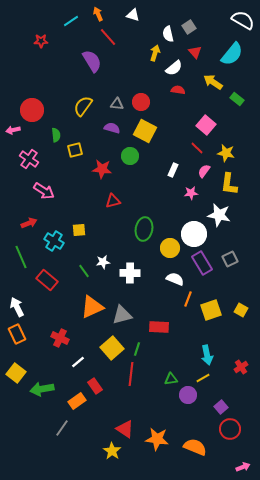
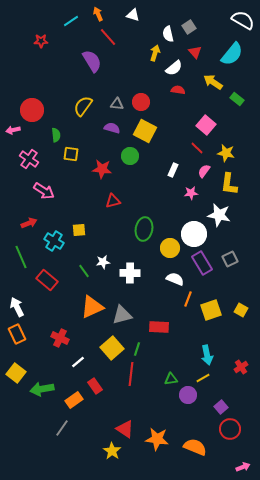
yellow square at (75, 150): moved 4 px left, 4 px down; rotated 21 degrees clockwise
orange rectangle at (77, 401): moved 3 px left, 1 px up
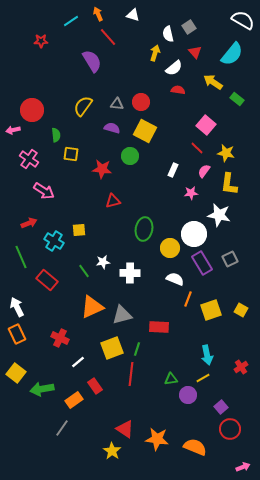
yellow square at (112, 348): rotated 20 degrees clockwise
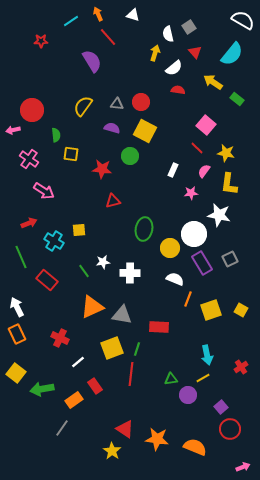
gray triangle at (122, 315): rotated 25 degrees clockwise
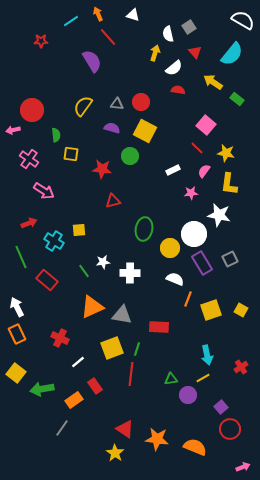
white rectangle at (173, 170): rotated 40 degrees clockwise
yellow star at (112, 451): moved 3 px right, 2 px down
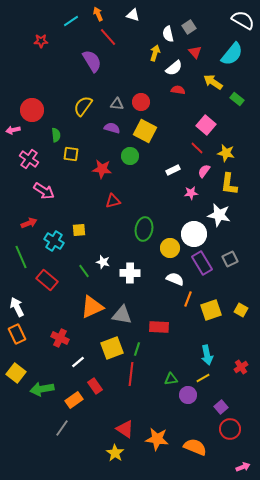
white star at (103, 262): rotated 24 degrees clockwise
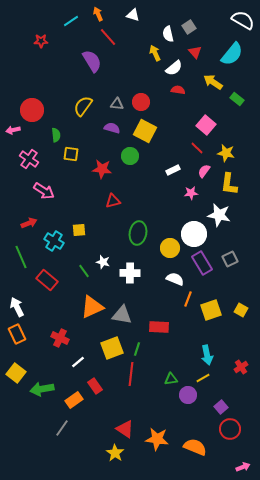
yellow arrow at (155, 53): rotated 42 degrees counterclockwise
green ellipse at (144, 229): moved 6 px left, 4 px down
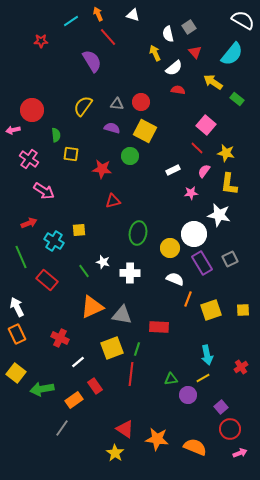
yellow square at (241, 310): moved 2 px right; rotated 32 degrees counterclockwise
pink arrow at (243, 467): moved 3 px left, 14 px up
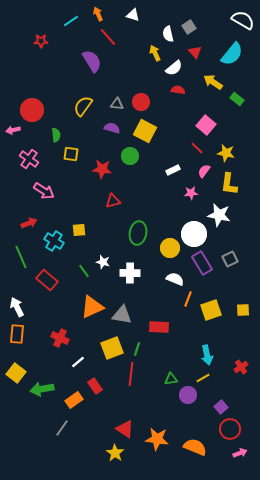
orange rectangle at (17, 334): rotated 30 degrees clockwise
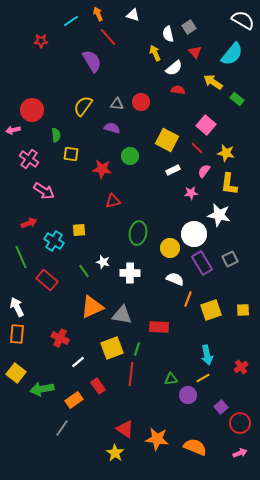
yellow square at (145, 131): moved 22 px right, 9 px down
red rectangle at (95, 386): moved 3 px right
red circle at (230, 429): moved 10 px right, 6 px up
